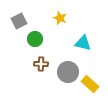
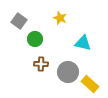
gray square: rotated 28 degrees counterclockwise
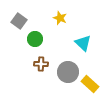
cyan triangle: rotated 30 degrees clockwise
